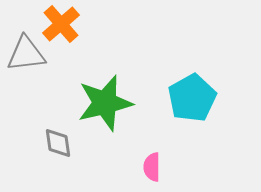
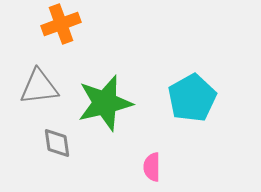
orange cross: rotated 21 degrees clockwise
gray triangle: moved 13 px right, 33 px down
gray diamond: moved 1 px left
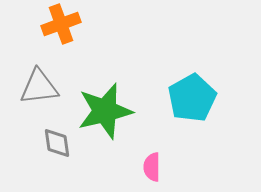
green star: moved 8 px down
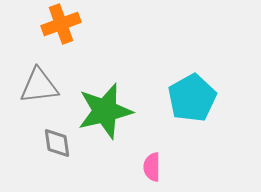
gray triangle: moved 1 px up
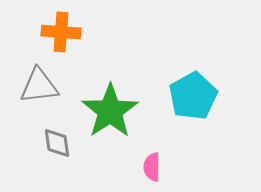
orange cross: moved 8 px down; rotated 24 degrees clockwise
cyan pentagon: moved 1 px right, 2 px up
green star: moved 5 px right; rotated 20 degrees counterclockwise
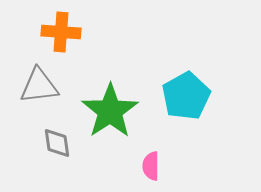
cyan pentagon: moved 7 px left
pink semicircle: moved 1 px left, 1 px up
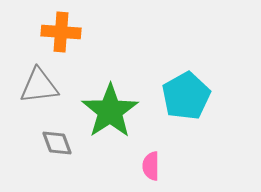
gray diamond: rotated 12 degrees counterclockwise
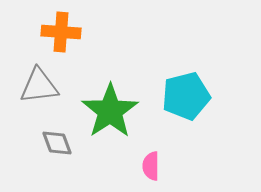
cyan pentagon: rotated 15 degrees clockwise
